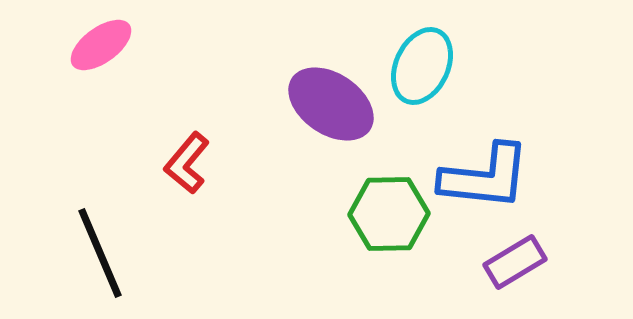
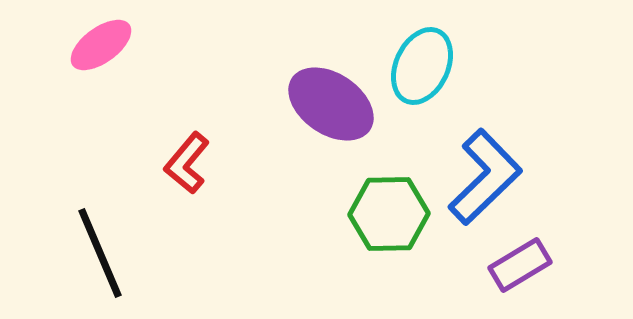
blue L-shape: rotated 50 degrees counterclockwise
purple rectangle: moved 5 px right, 3 px down
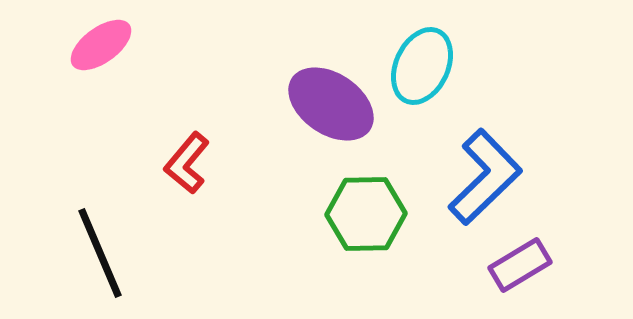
green hexagon: moved 23 px left
